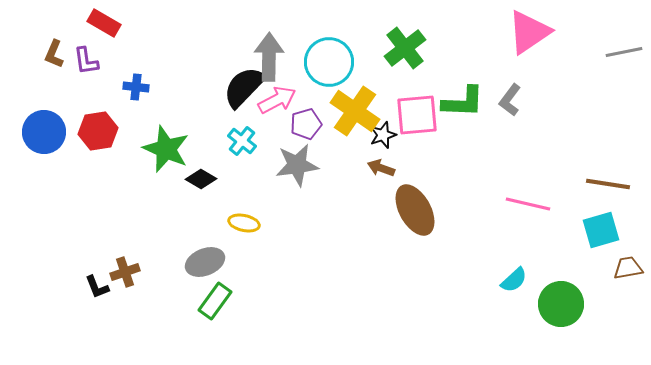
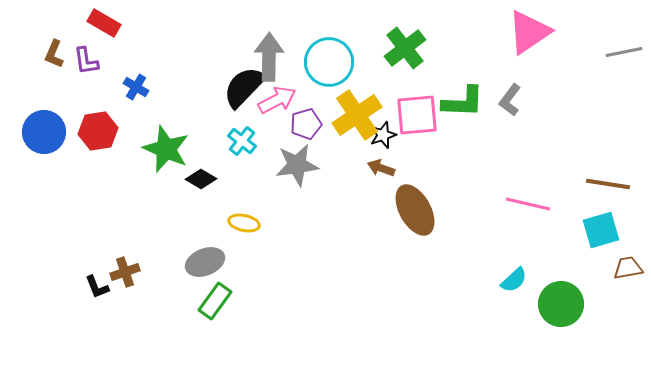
blue cross: rotated 25 degrees clockwise
yellow cross: moved 2 px right, 4 px down; rotated 21 degrees clockwise
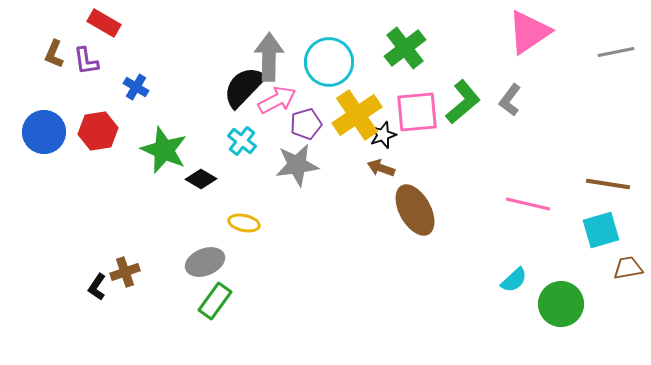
gray line: moved 8 px left
green L-shape: rotated 42 degrees counterclockwise
pink square: moved 3 px up
green star: moved 2 px left, 1 px down
black L-shape: rotated 56 degrees clockwise
